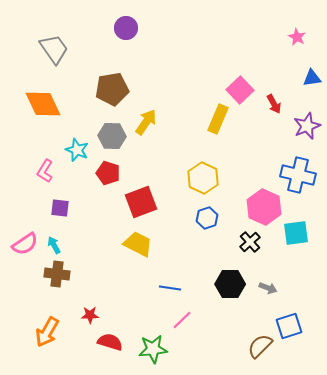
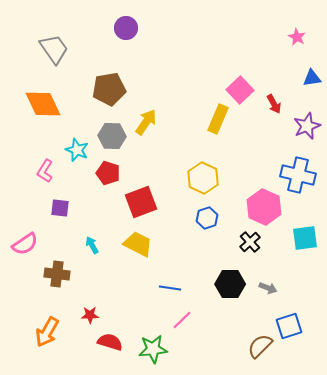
brown pentagon: moved 3 px left
cyan square: moved 9 px right, 5 px down
cyan arrow: moved 38 px right
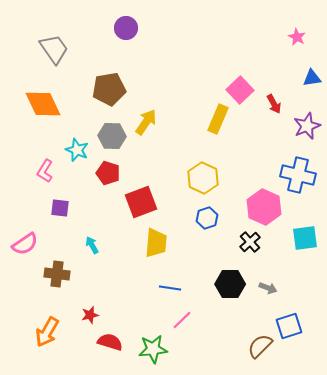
yellow trapezoid: moved 18 px right, 1 px up; rotated 68 degrees clockwise
red star: rotated 12 degrees counterclockwise
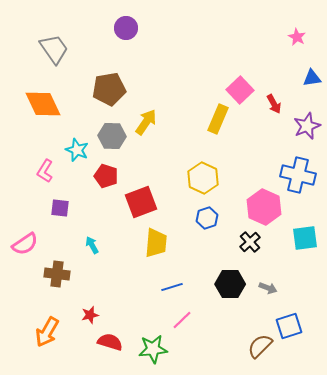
red pentagon: moved 2 px left, 3 px down
blue line: moved 2 px right, 1 px up; rotated 25 degrees counterclockwise
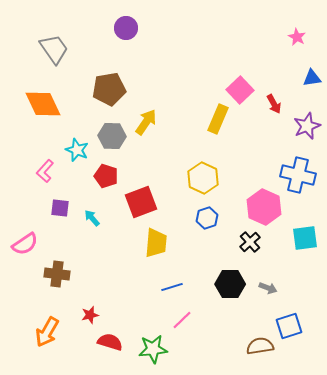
pink L-shape: rotated 10 degrees clockwise
cyan arrow: moved 27 px up; rotated 12 degrees counterclockwise
brown semicircle: rotated 36 degrees clockwise
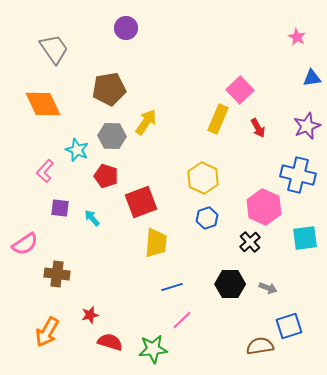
red arrow: moved 16 px left, 24 px down
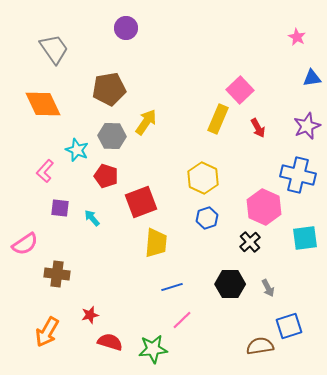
gray arrow: rotated 42 degrees clockwise
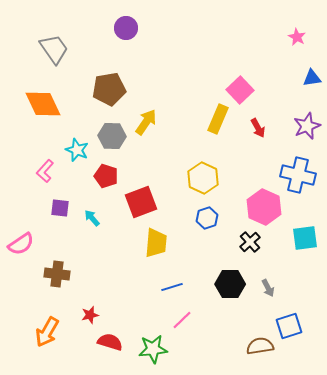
pink semicircle: moved 4 px left
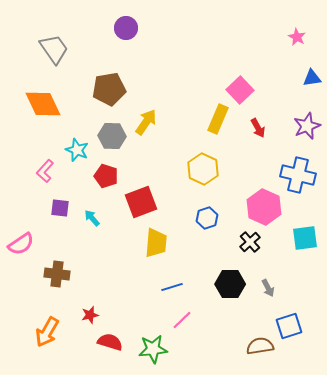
yellow hexagon: moved 9 px up
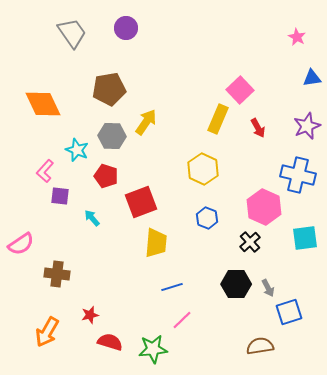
gray trapezoid: moved 18 px right, 16 px up
purple square: moved 12 px up
blue hexagon: rotated 20 degrees counterclockwise
black hexagon: moved 6 px right
blue square: moved 14 px up
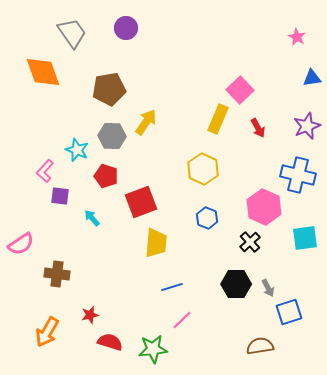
orange diamond: moved 32 px up; rotated 6 degrees clockwise
